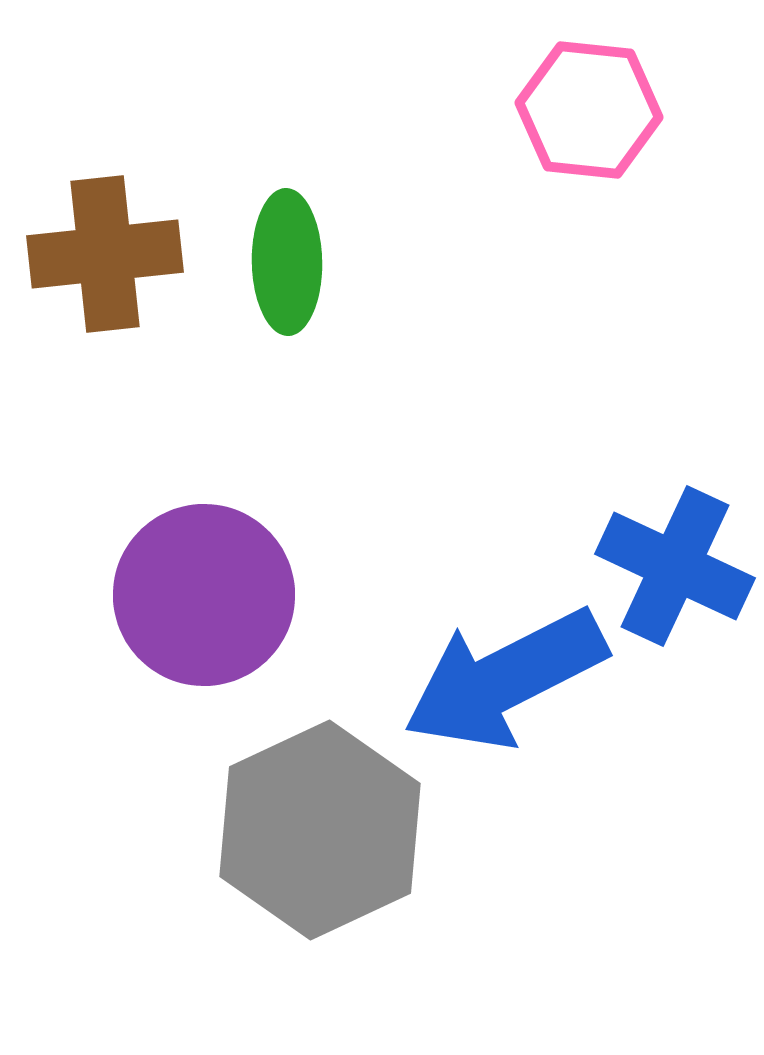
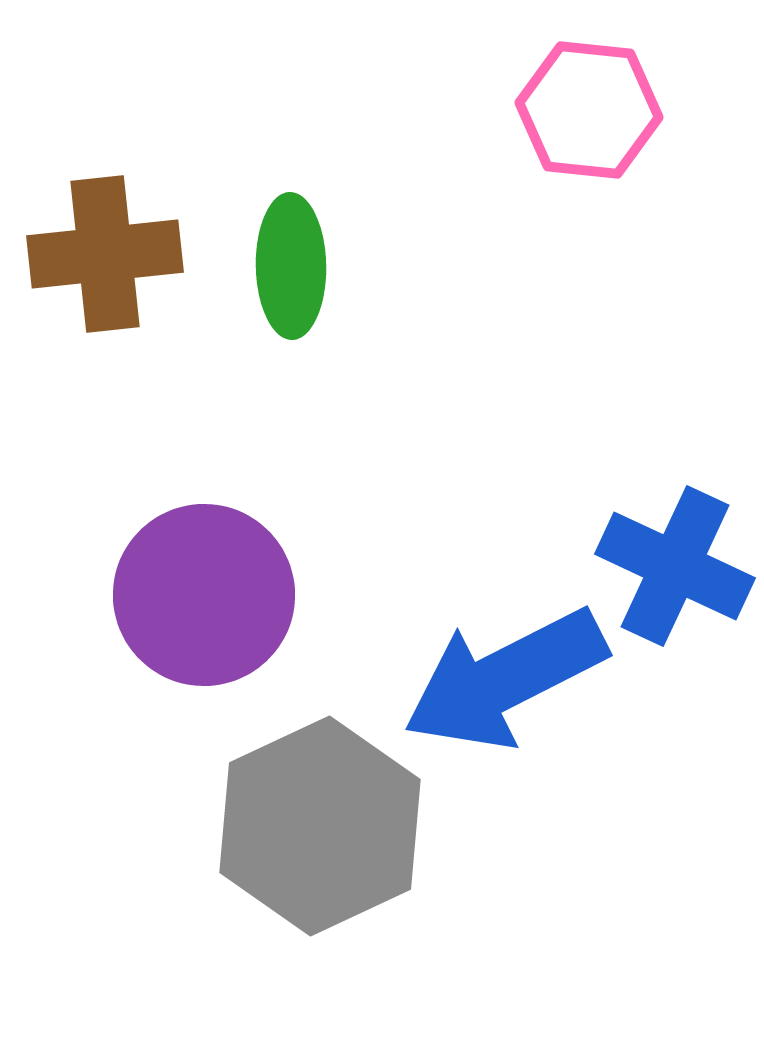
green ellipse: moved 4 px right, 4 px down
gray hexagon: moved 4 px up
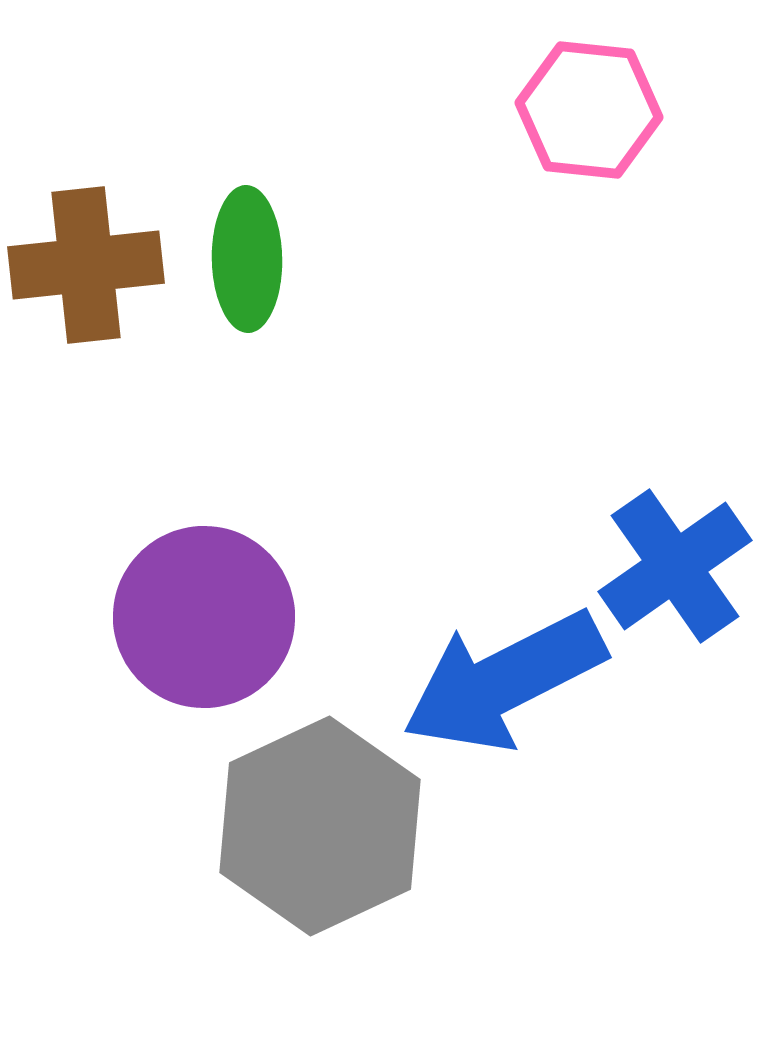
brown cross: moved 19 px left, 11 px down
green ellipse: moved 44 px left, 7 px up
blue cross: rotated 30 degrees clockwise
purple circle: moved 22 px down
blue arrow: moved 1 px left, 2 px down
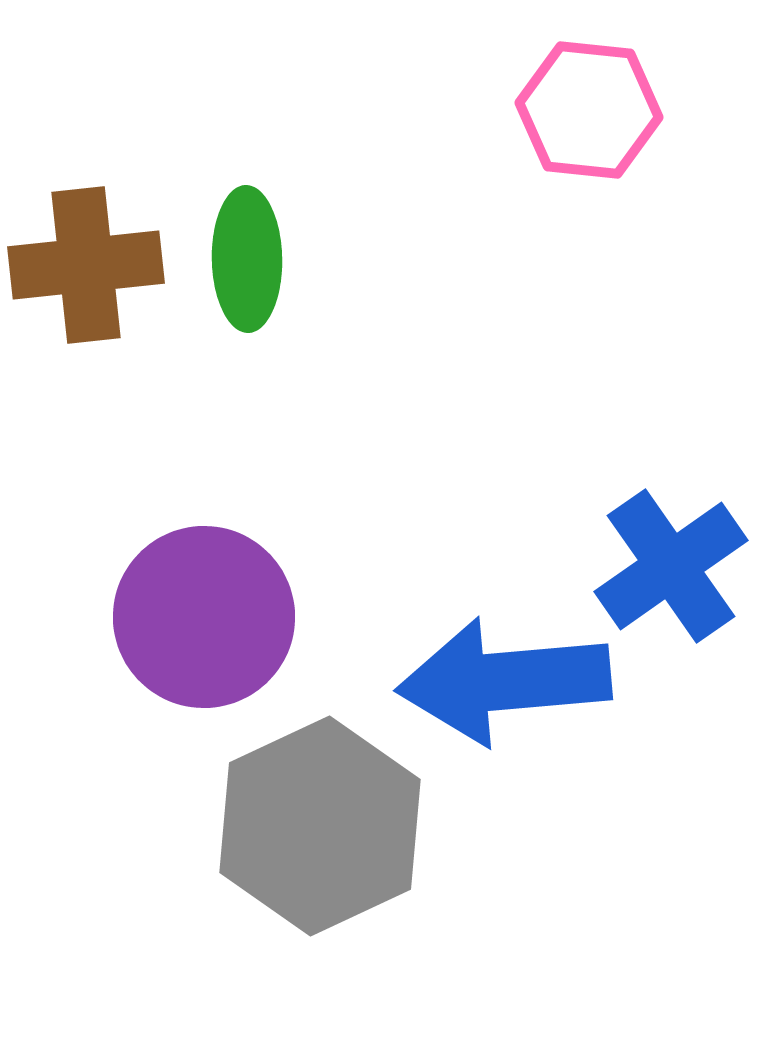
blue cross: moved 4 px left
blue arrow: rotated 22 degrees clockwise
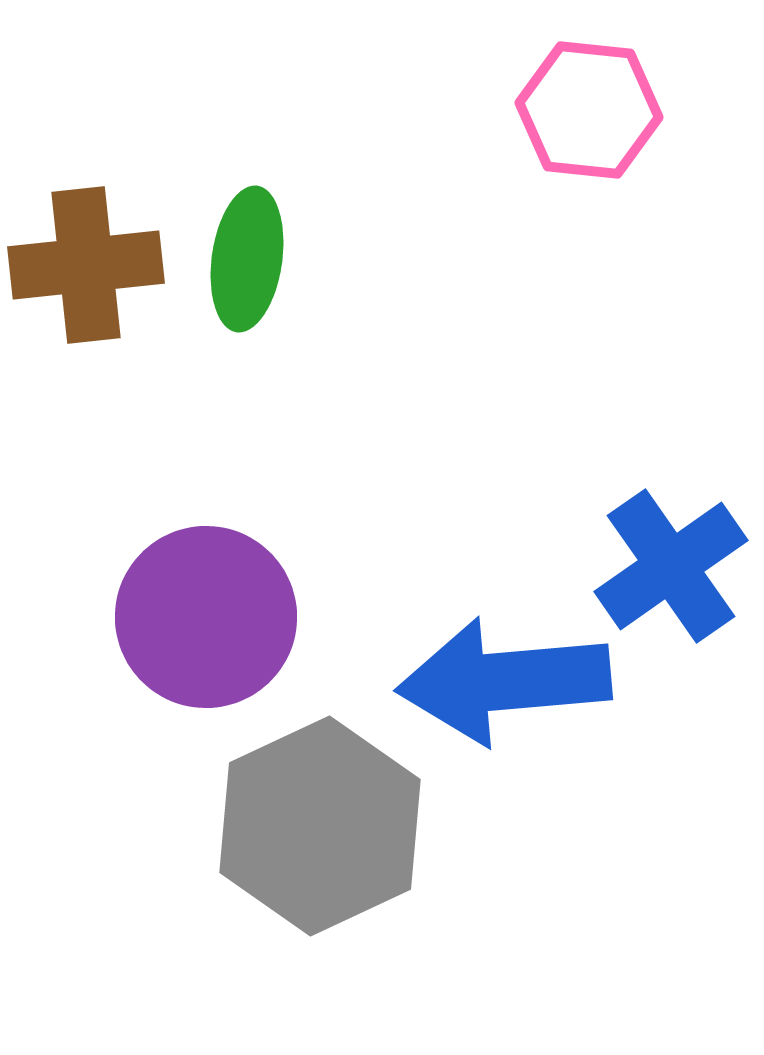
green ellipse: rotated 9 degrees clockwise
purple circle: moved 2 px right
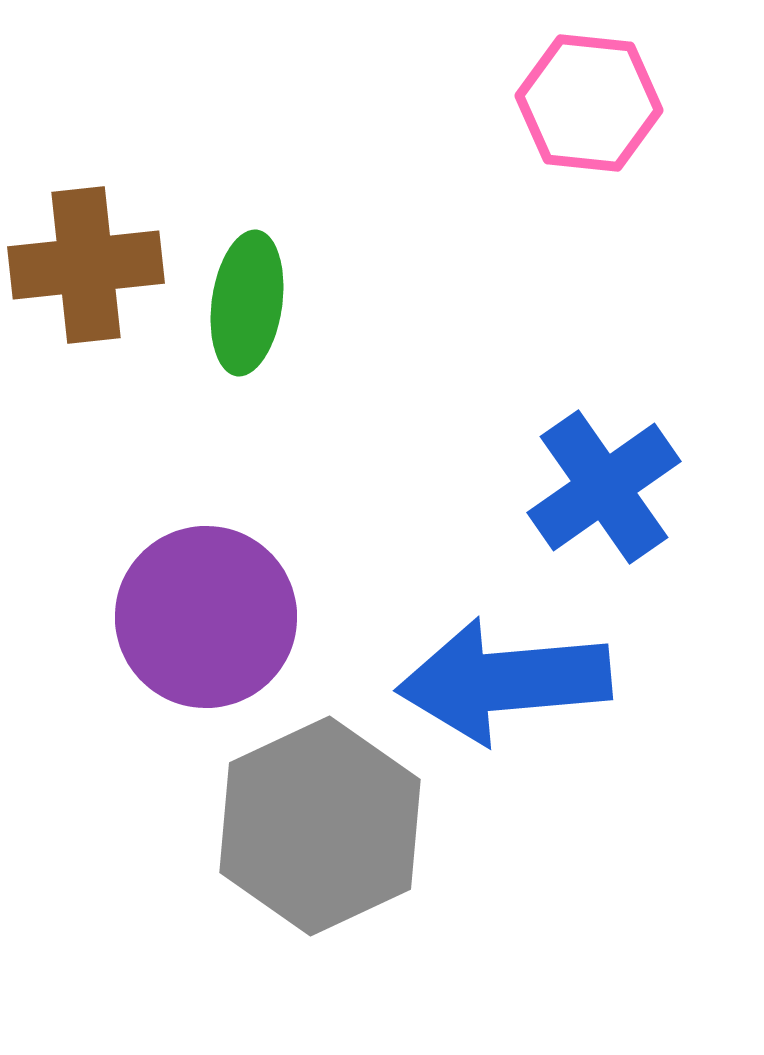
pink hexagon: moved 7 px up
green ellipse: moved 44 px down
blue cross: moved 67 px left, 79 px up
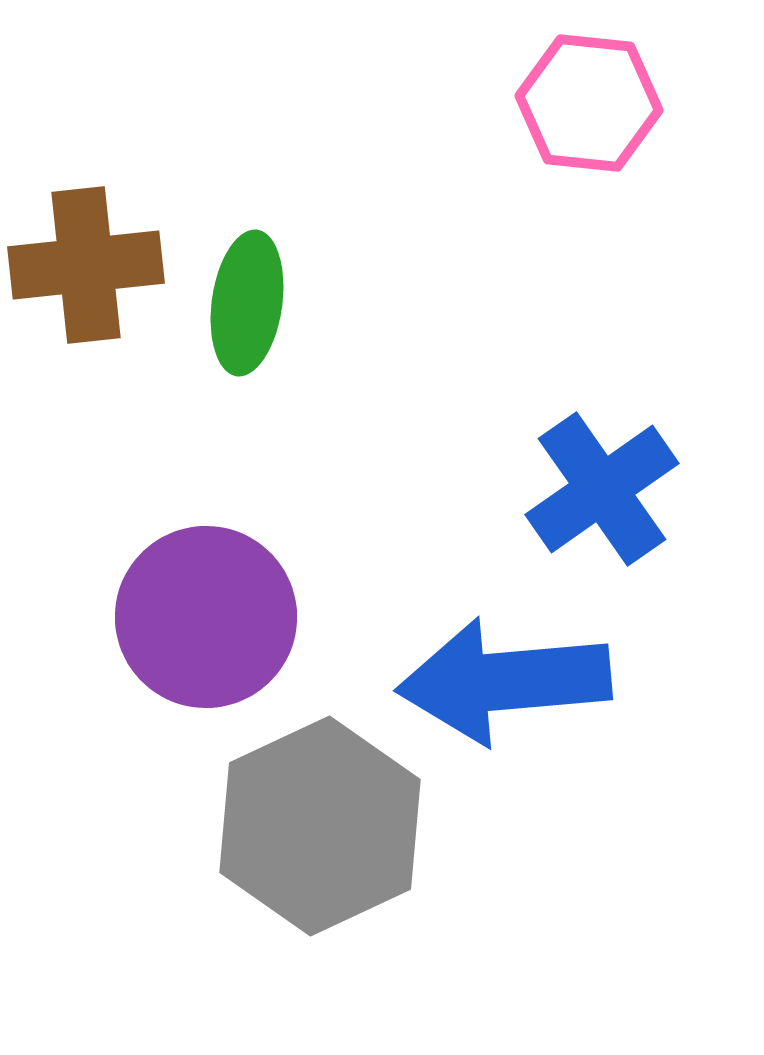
blue cross: moved 2 px left, 2 px down
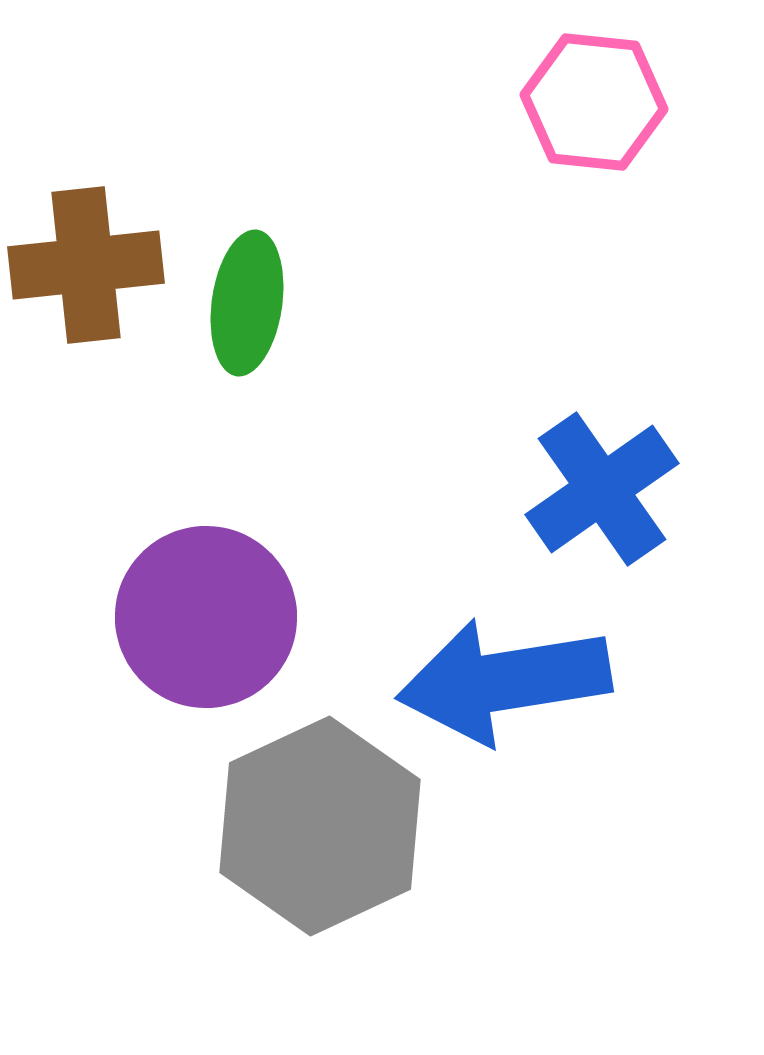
pink hexagon: moved 5 px right, 1 px up
blue arrow: rotated 4 degrees counterclockwise
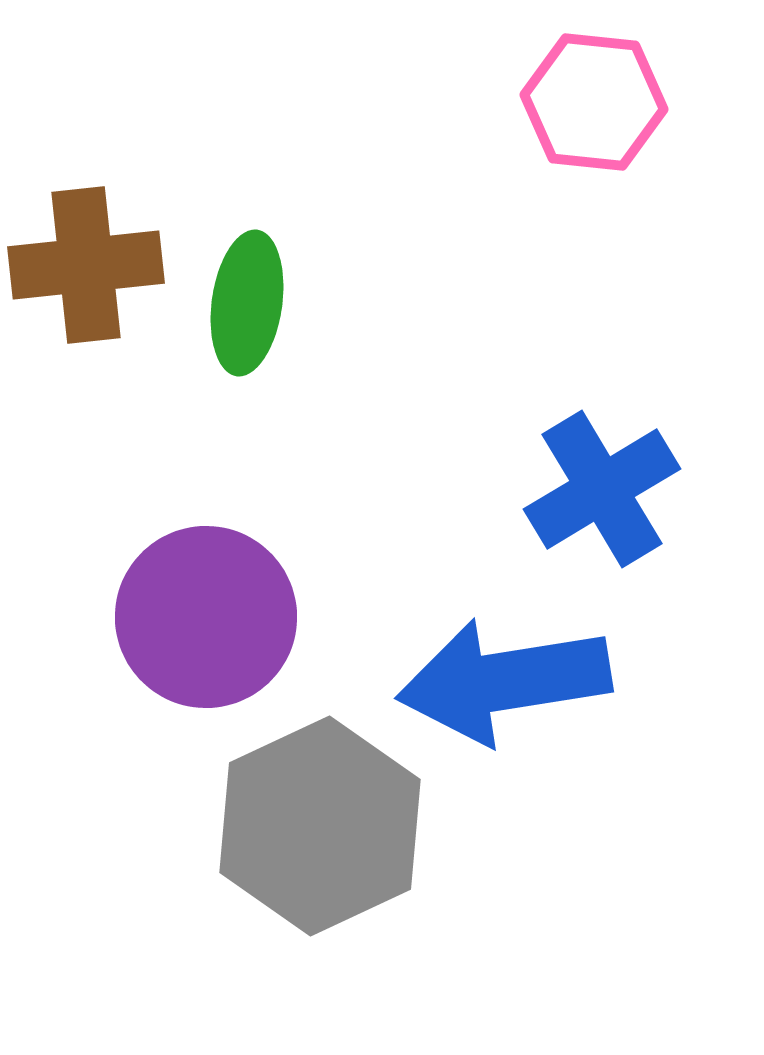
blue cross: rotated 4 degrees clockwise
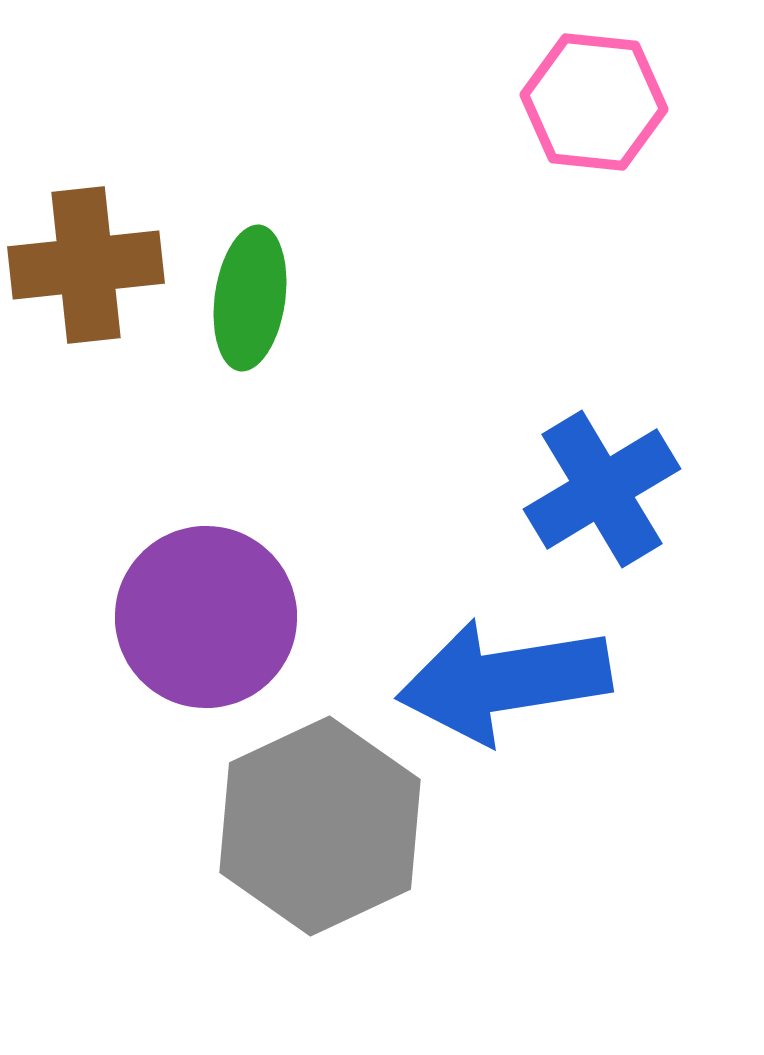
green ellipse: moved 3 px right, 5 px up
